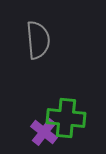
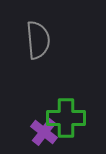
green cross: rotated 6 degrees counterclockwise
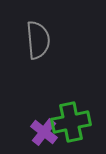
green cross: moved 5 px right, 4 px down; rotated 12 degrees counterclockwise
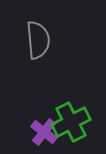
green cross: rotated 15 degrees counterclockwise
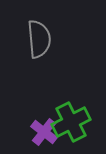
gray semicircle: moved 1 px right, 1 px up
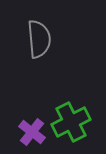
purple cross: moved 12 px left
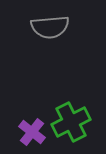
gray semicircle: moved 11 px right, 12 px up; rotated 90 degrees clockwise
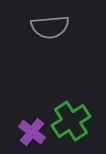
green cross: moved 1 px up; rotated 6 degrees counterclockwise
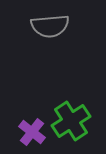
gray semicircle: moved 1 px up
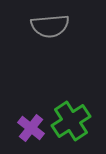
purple cross: moved 1 px left, 4 px up
